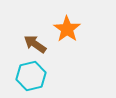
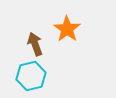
brown arrow: rotated 35 degrees clockwise
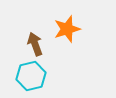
orange star: rotated 20 degrees clockwise
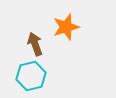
orange star: moved 1 px left, 2 px up
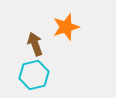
cyan hexagon: moved 3 px right, 1 px up
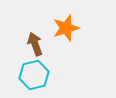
orange star: moved 1 px down
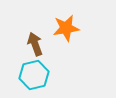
orange star: rotated 8 degrees clockwise
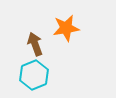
cyan hexagon: rotated 8 degrees counterclockwise
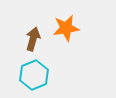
brown arrow: moved 2 px left, 5 px up; rotated 35 degrees clockwise
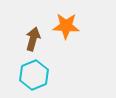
orange star: moved 2 px up; rotated 12 degrees clockwise
